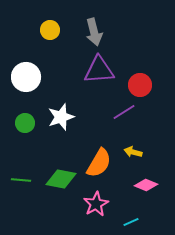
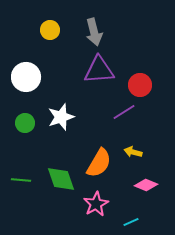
green diamond: rotated 60 degrees clockwise
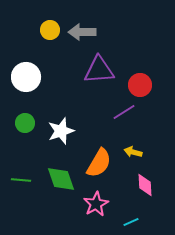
gray arrow: moved 12 px left; rotated 104 degrees clockwise
white star: moved 14 px down
pink diamond: moved 1 px left; rotated 65 degrees clockwise
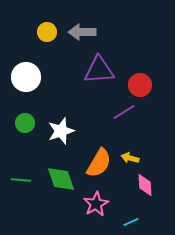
yellow circle: moved 3 px left, 2 px down
yellow arrow: moved 3 px left, 6 px down
